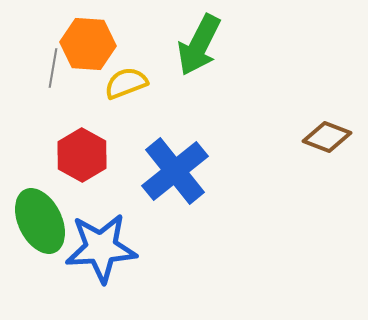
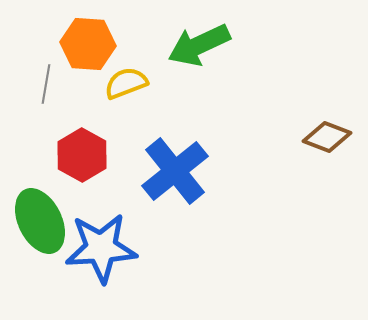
green arrow: rotated 38 degrees clockwise
gray line: moved 7 px left, 16 px down
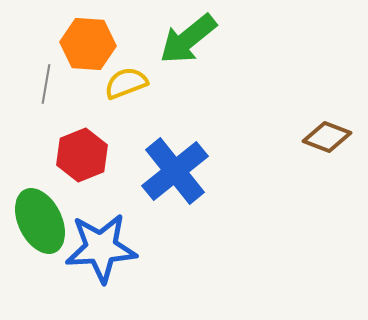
green arrow: moved 11 px left, 6 px up; rotated 14 degrees counterclockwise
red hexagon: rotated 9 degrees clockwise
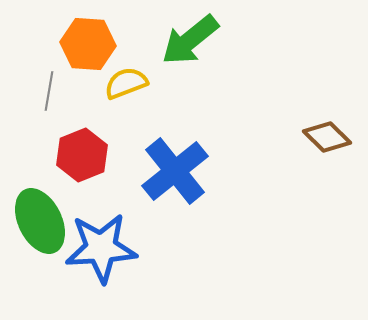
green arrow: moved 2 px right, 1 px down
gray line: moved 3 px right, 7 px down
brown diamond: rotated 24 degrees clockwise
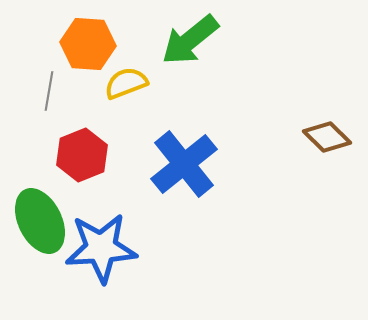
blue cross: moved 9 px right, 7 px up
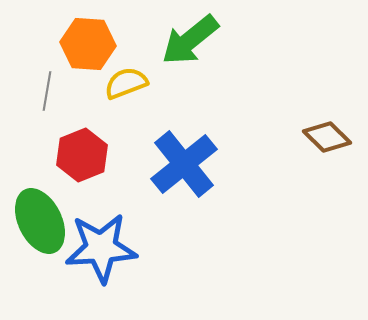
gray line: moved 2 px left
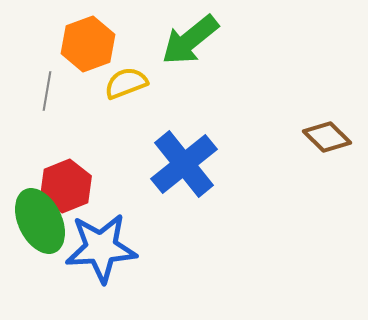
orange hexagon: rotated 24 degrees counterclockwise
red hexagon: moved 16 px left, 31 px down
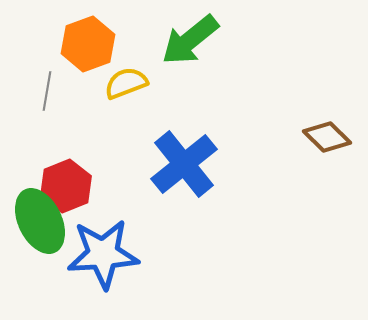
blue star: moved 2 px right, 6 px down
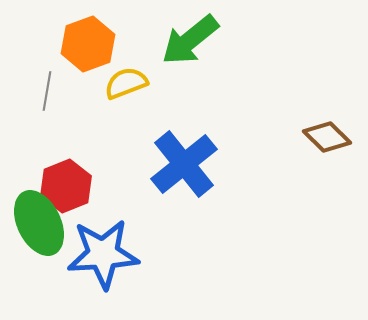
green ellipse: moved 1 px left, 2 px down
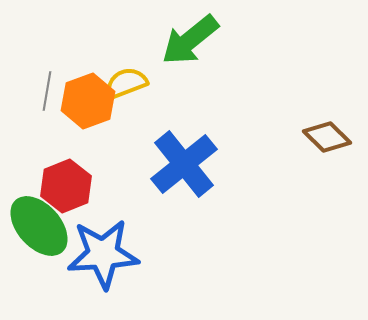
orange hexagon: moved 57 px down
green ellipse: moved 3 px down; rotated 16 degrees counterclockwise
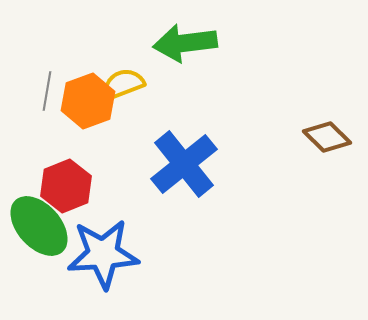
green arrow: moved 5 px left, 3 px down; rotated 32 degrees clockwise
yellow semicircle: moved 3 px left, 1 px down
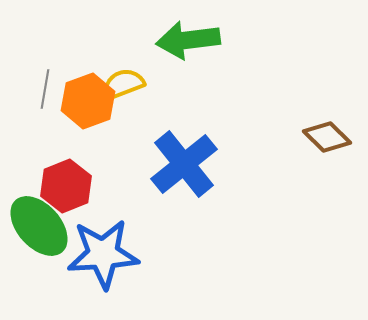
green arrow: moved 3 px right, 3 px up
gray line: moved 2 px left, 2 px up
